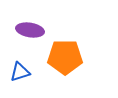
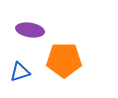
orange pentagon: moved 1 px left, 3 px down
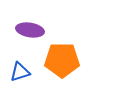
orange pentagon: moved 2 px left
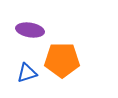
blue triangle: moved 7 px right, 1 px down
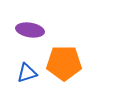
orange pentagon: moved 2 px right, 3 px down
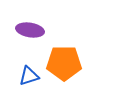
blue triangle: moved 2 px right, 3 px down
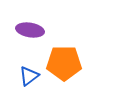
blue triangle: rotated 20 degrees counterclockwise
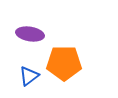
purple ellipse: moved 4 px down
